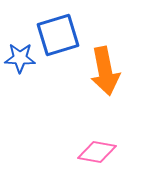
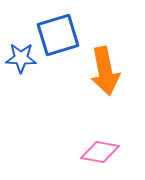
blue star: moved 1 px right
pink diamond: moved 3 px right
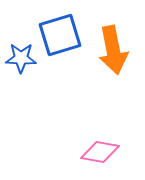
blue square: moved 2 px right
orange arrow: moved 8 px right, 21 px up
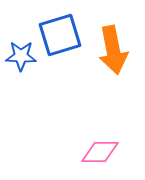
blue star: moved 2 px up
pink diamond: rotated 9 degrees counterclockwise
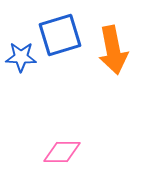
blue star: moved 1 px down
pink diamond: moved 38 px left
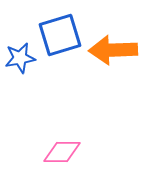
orange arrow: rotated 99 degrees clockwise
blue star: moved 1 px left, 1 px down; rotated 12 degrees counterclockwise
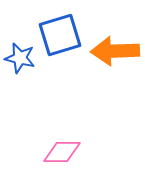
orange arrow: moved 2 px right, 1 px down
blue star: rotated 24 degrees clockwise
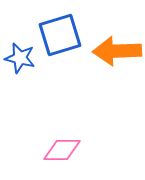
orange arrow: moved 2 px right
pink diamond: moved 2 px up
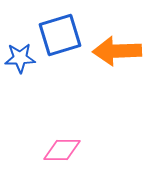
blue star: rotated 16 degrees counterclockwise
